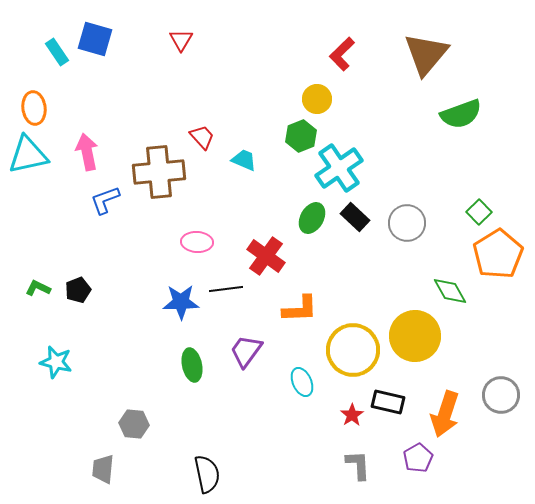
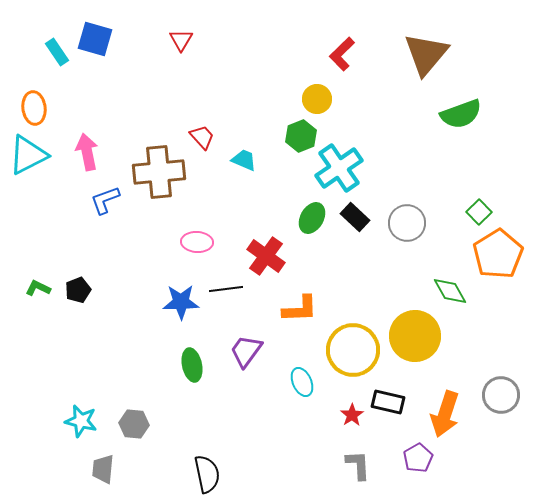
cyan triangle at (28, 155): rotated 15 degrees counterclockwise
cyan star at (56, 362): moved 25 px right, 59 px down
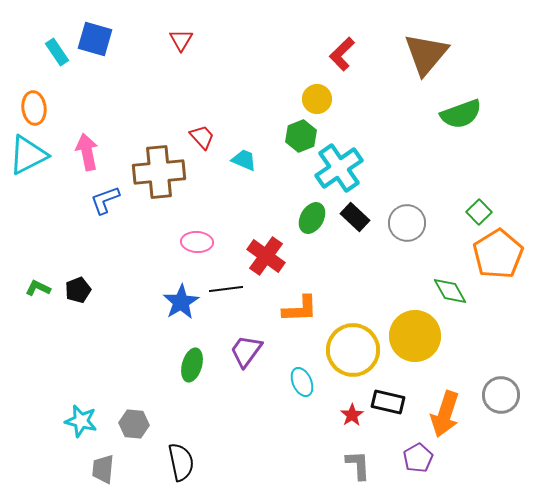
blue star at (181, 302): rotated 30 degrees counterclockwise
green ellipse at (192, 365): rotated 28 degrees clockwise
black semicircle at (207, 474): moved 26 px left, 12 px up
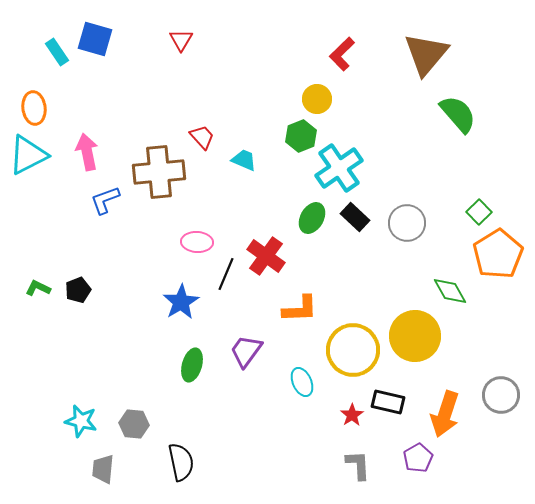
green semicircle at (461, 114): moved 3 px left; rotated 111 degrees counterclockwise
black line at (226, 289): moved 15 px up; rotated 60 degrees counterclockwise
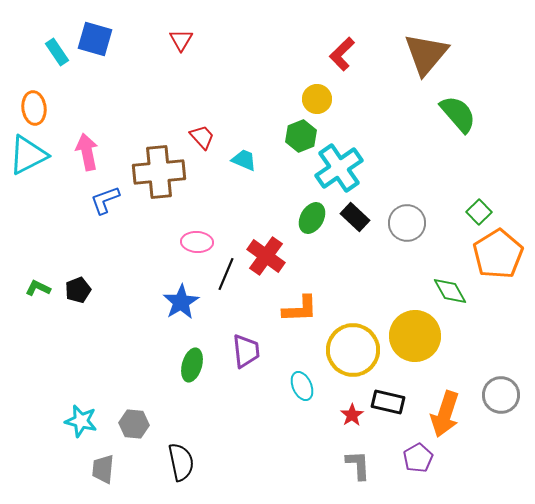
purple trapezoid at (246, 351): rotated 138 degrees clockwise
cyan ellipse at (302, 382): moved 4 px down
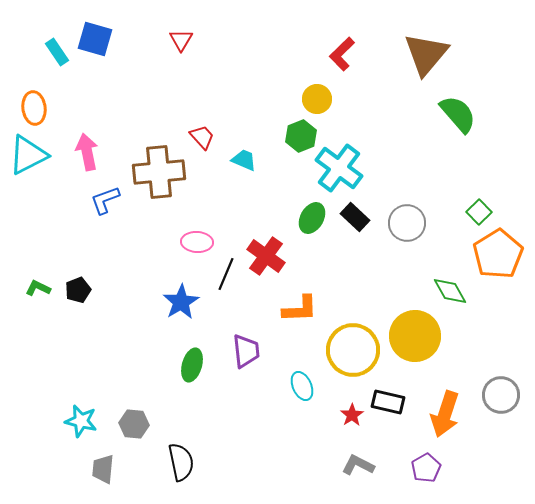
cyan cross at (339, 168): rotated 18 degrees counterclockwise
purple pentagon at (418, 458): moved 8 px right, 10 px down
gray L-shape at (358, 465): rotated 60 degrees counterclockwise
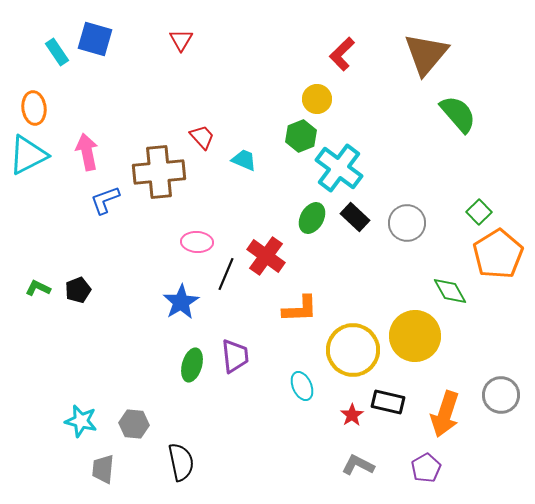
purple trapezoid at (246, 351): moved 11 px left, 5 px down
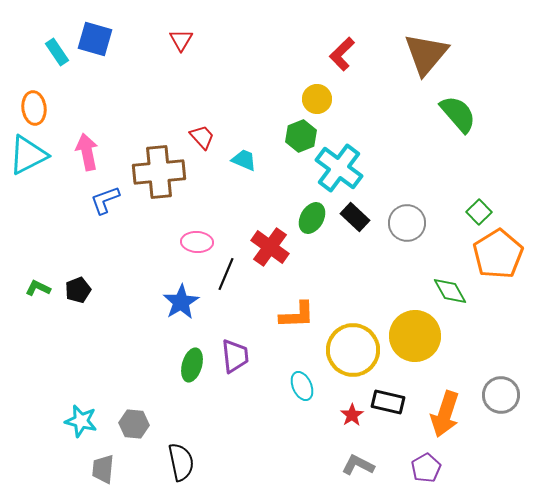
red cross at (266, 256): moved 4 px right, 9 px up
orange L-shape at (300, 309): moved 3 px left, 6 px down
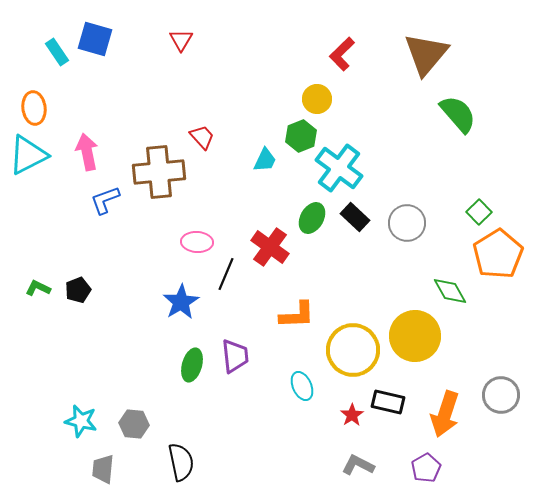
cyan trapezoid at (244, 160): moved 21 px right; rotated 92 degrees clockwise
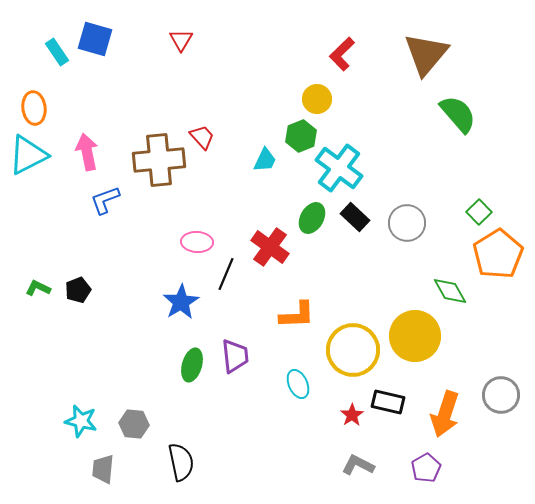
brown cross at (159, 172): moved 12 px up
cyan ellipse at (302, 386): moved 4 px left, 2 px up
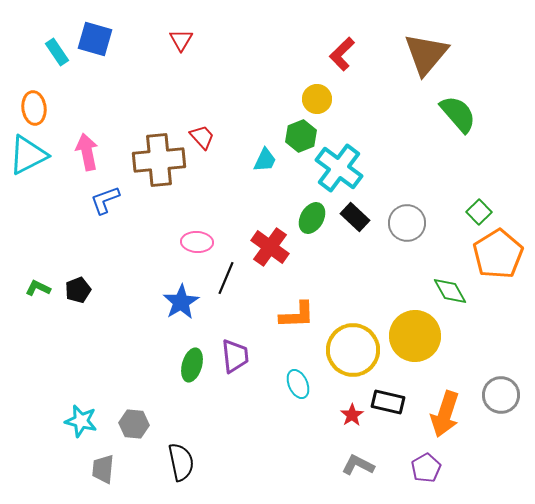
black line at (226, 274): moved 4 px down
